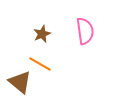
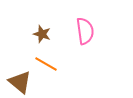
brown star: rotated 30 degrees counterclockwise
orange line: moved 6 px right
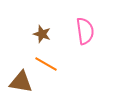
brown triangle: moved 1 px right; rotated 30 degrees counterclockwise
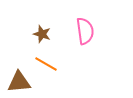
brown triangle: moved 2 px left; rotated 15 degrees counterclockwise
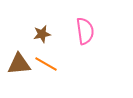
brown star: rotated 30 degrees counterclockwise
brown triangle: moved 18 px up
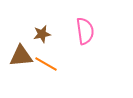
brown triangle: moved 2 px right, 8 px up
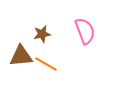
pink semicircle: rotated 12 degrees counterclockwise
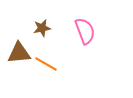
brown star: moved 6 px up
brown triangle: moved 2 px left, 3 px up
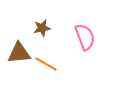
pink semicircle: moved 6 px down
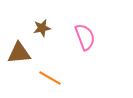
orange line: moved 4 px right, 14 px down
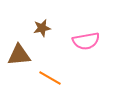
pink semicircle: moved 1 px right, 4 px down; rotated 100 degrees clockwise
brown triangle: moved 2 px down
